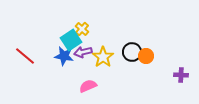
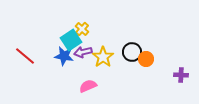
orange circle: moved 3 px down
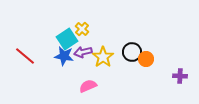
cyan square: moved 4 px left, 1 px up
purple cross: moved 1 px left, 1 px down
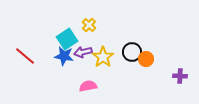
yellow cross: moved 7 px right, 4 px up
pink semicircle: rotated 12 degrees clockwise
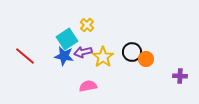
yellow cross: moved 2 px left
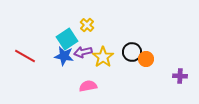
red line: rotated 10 degrees counterclockwise
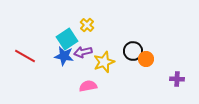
black circle: moved 1 px right, 1 px up
yellow star: moved 1 px right, 5 px down; rotated 15 degrees clockwise
purple cross: moved 3 px left, 3 px down
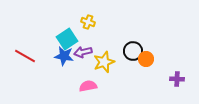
yellow cross: moved 1 px right, 3 px up; rotated 24 degrees counterclockwise
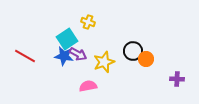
purple arrow: moved 5 px left, 2 px down; rotated 138 degrees counterclockwise
